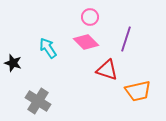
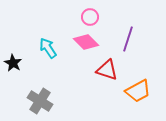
purple line: moved 2 px right
black star: rotated 12 degrees clockwise
orange trapezoid: rotated 16 degrees counterclockwise
gray cross: moved 2 px right
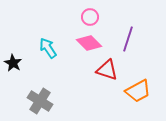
pink diamond: moved 3 px right, 1 px down
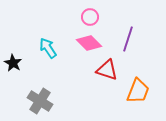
orange trapezoid: rotated 40 degrees counterclockwise
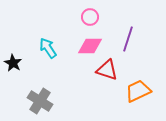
pink diamond: moved 1 px right, 3 px down; rotated 45 degrees counterclockwise
orange trapezoid: rotated 136 degrees counterclockwise
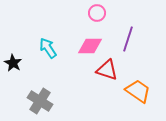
pink circle: moved 7 px right, 4 px up
orange trapezoid: rotated 60 degrees clockwise
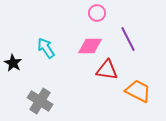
purple line: rotated 45 degrees counterclockwise
cyan arrow: moved 2 px left
red triangle: rotated 10 degrees counterclockwise
orange trapezoid: rotated 8 degrees counterclockwise
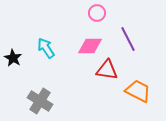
black star: moved 5 px up
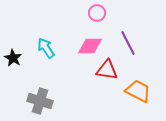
purple line: moved 4 px down
gray cross: rotated 15 degrees counterclockwise
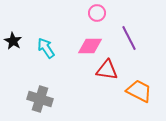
purple line: moved 1 px right, 5 px up
black star: moved 17 px up
orange trapezoid: moved 1 px right
gray cross: moved 2 px up
